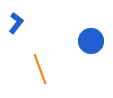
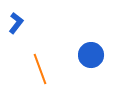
blue circle: moved 14 px down
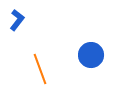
blue L-shape: moved 1 px right, 3 px up
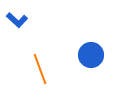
blue L-shape: rotated 95 degrees clockwise
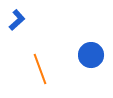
blue L-shape: rotated 85 degrees counterclockwise
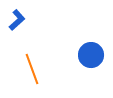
orange line: moved 8 px left
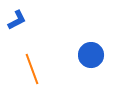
blue L-shape: rotated 15 degrees clockwise
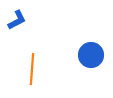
orange line: rotated 24 degrees clockwise
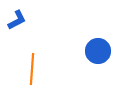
blue circle: moved 7 px right, 4 px up
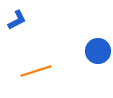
orange line: moved 4 px right, 2 px down; rotated 68 degrees clockwise
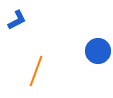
orange line: rotated 52 degrees counterclockwise
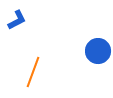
orange line: moved 3 px left, 1 px down
